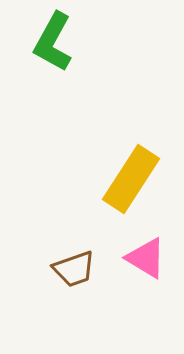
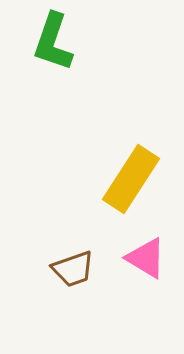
green L-shape: rotated 10 degrees counterclockwise
brown trapezoid: moved 1 px left
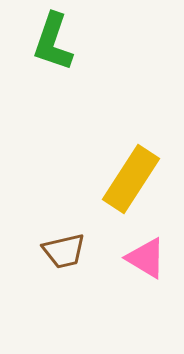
brown trapezoid: moved 9 px left, 18 px up; rotated 6 degrees clockwise
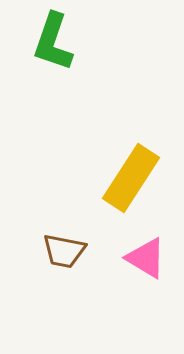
yellow rectangle: moved 1 px up
brown trapezoid: rotated 24 degrees clockwise
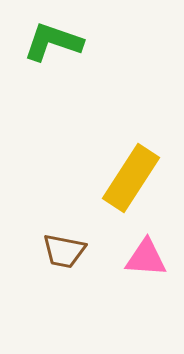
green L-shape: rotated 90 degrees clockwise
pink triangle: rotated 27 degrees counterclockwise
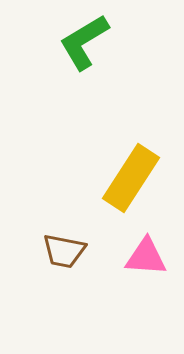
green L-shape: moved 31 px right; rotated 50 degrees counterclockwise
pink triangle: moved 1 px up
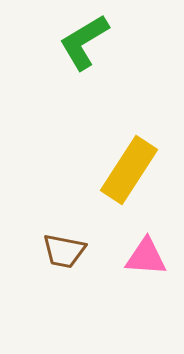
yellow rectangle: moved 2 px left, 8 px up
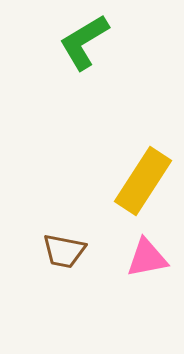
yellow rectangle: moved 14 px right, 11 px down
pink triangle: moved 1 px right, 1 px down; rotated 15 degrees counterclockwise
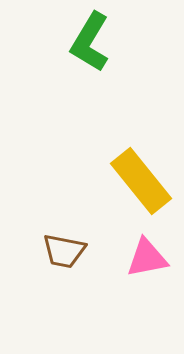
green L-shape: moved 6 px right; rotated 28 degrees counterclockwise
yellow rectangle: moved 2 px left; rotated 72 degrees counterclockwise
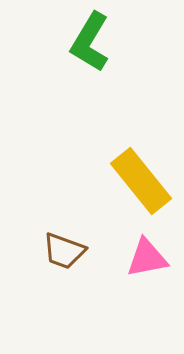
brown trapezoid: rotated 9 degrees clockwise
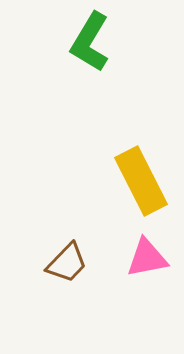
yellow rectangle: rotated 12 degrees clockwise
brown trapezoid: moved 3 px right, 12 px down; rotated 66 degrees counterclockwise
